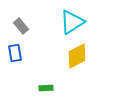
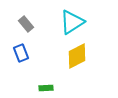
gray rectangle: moved 5 px right, 2 px up
blue rectangle: moved 6 px right; rotated 12 degrees counterclockwise
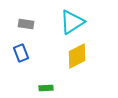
gray rectangle: rotated 42 degrees counterclockwise
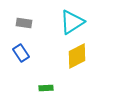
gray rectangle: moved 2 px left, 1 px up
blue rectangle: rotated 12 degrees counterclockwise
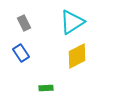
gray rectangle: rotated 56 degrees clockwise
